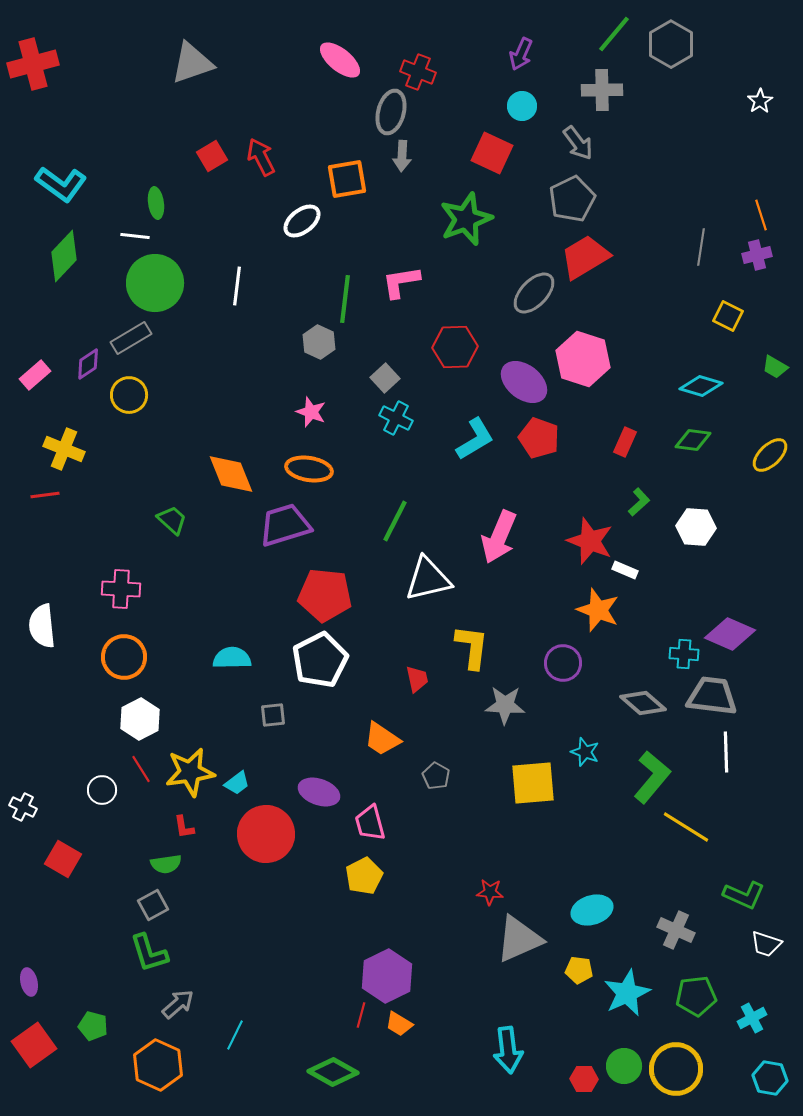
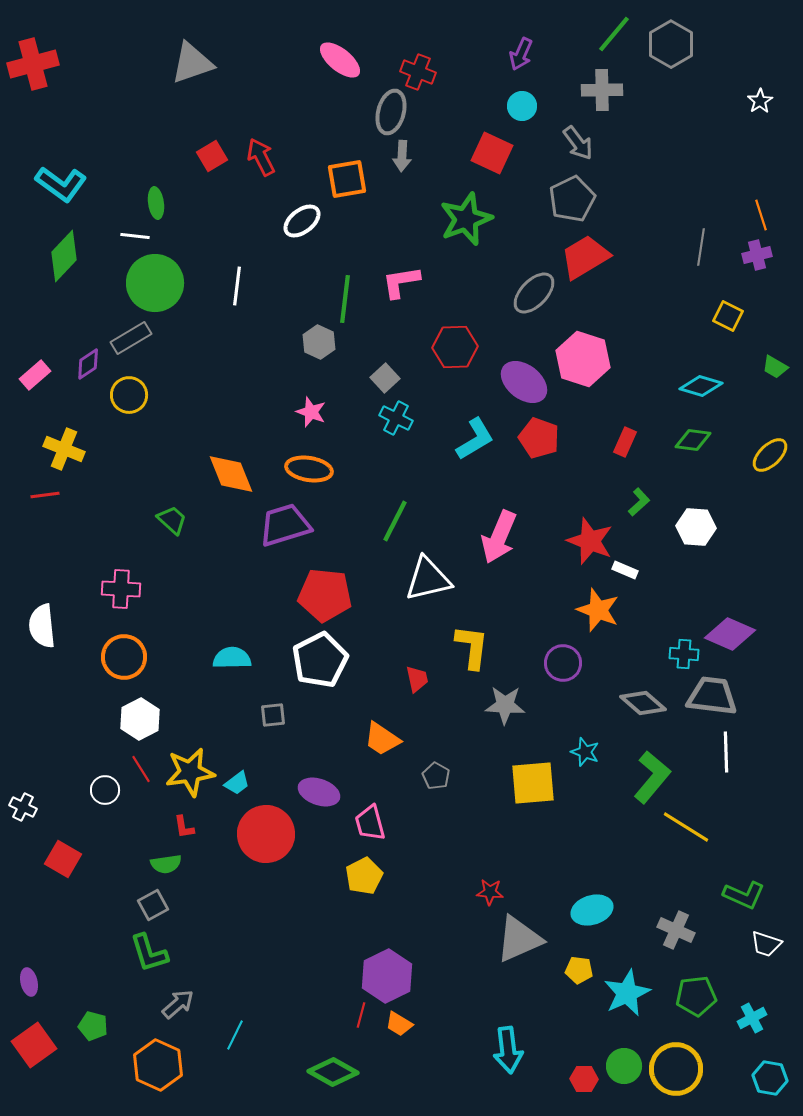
white circle at (102, 790): moved 3 px right
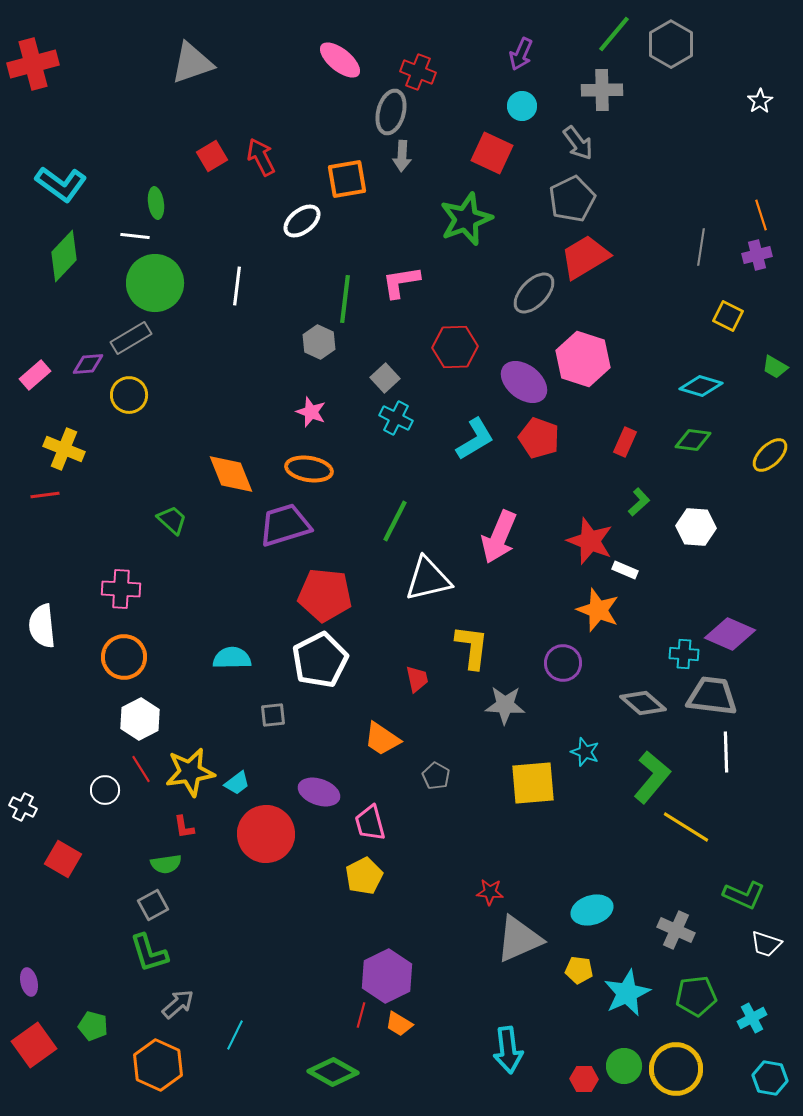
purple diamond at (88, 364): rotated 28 degrees clockwise
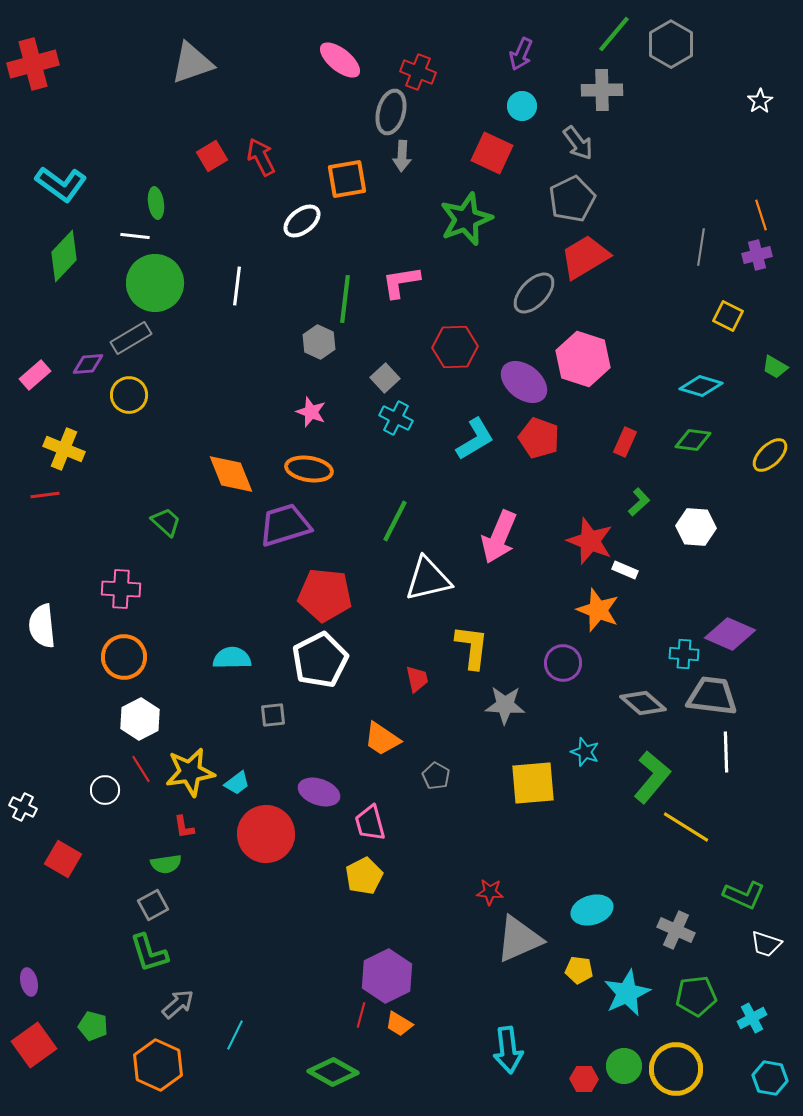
green trapezoid at (172, 520): moved 6 px left, 2 px down
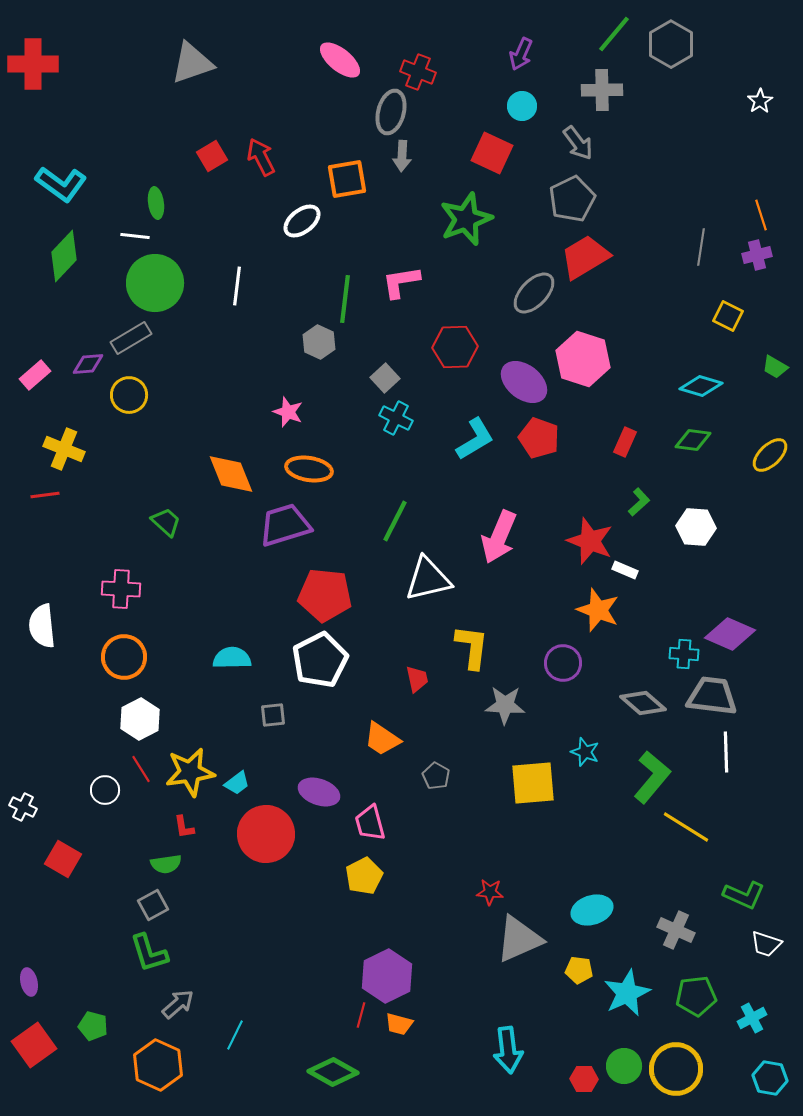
red cross at (33, 64): rotated 15 degrees clockwise
pink star at (311, 412): moved 23 px left
orange trapezoid at (399, 1024): rotated 16 degrees counterclockwise
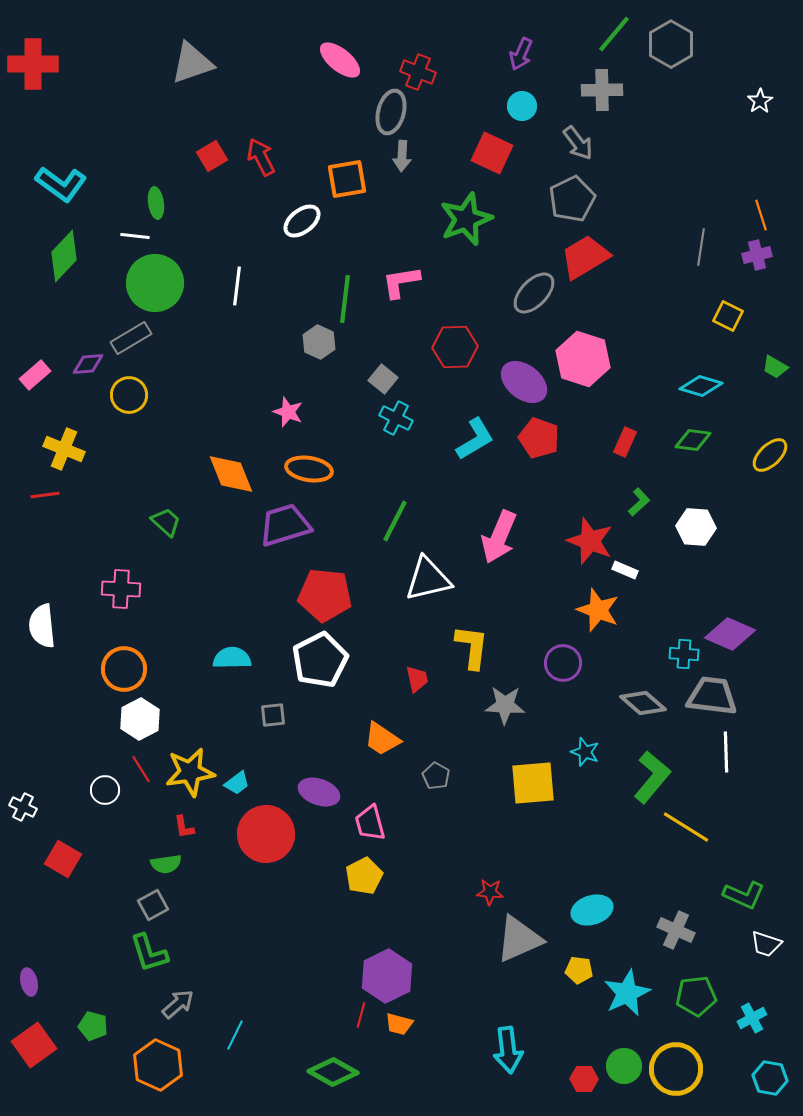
gray square at (385, 378): moved 2 px left, 1 px down; rotated 8 degrees counterclockwise
orange circle at (124, 657): moved 12 px down
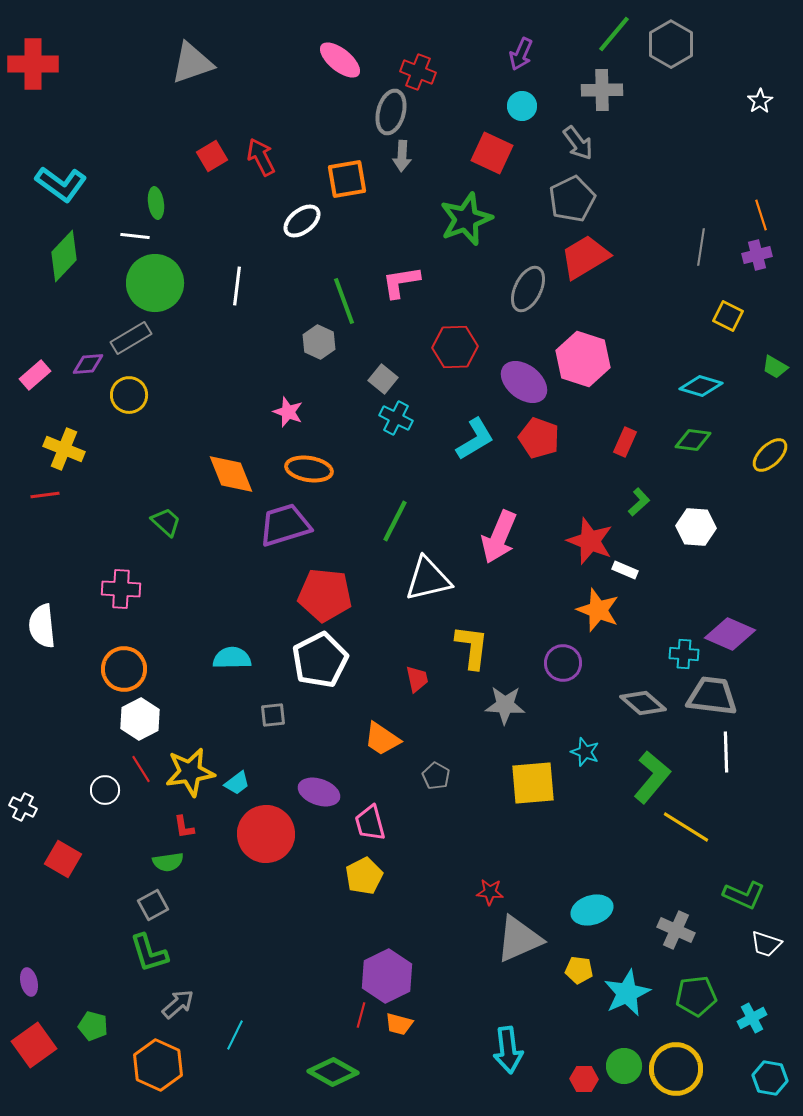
gray ellipse at (534, 293): moved 6 px left, 4 px up; rotated 18 degrees counterclockwise
green line at (345, 299): moved 1 px left, 2 px down; rotated 27 degrees counterclockwise
green semicircle at (166, 864): moved 2 px right, 2 px up
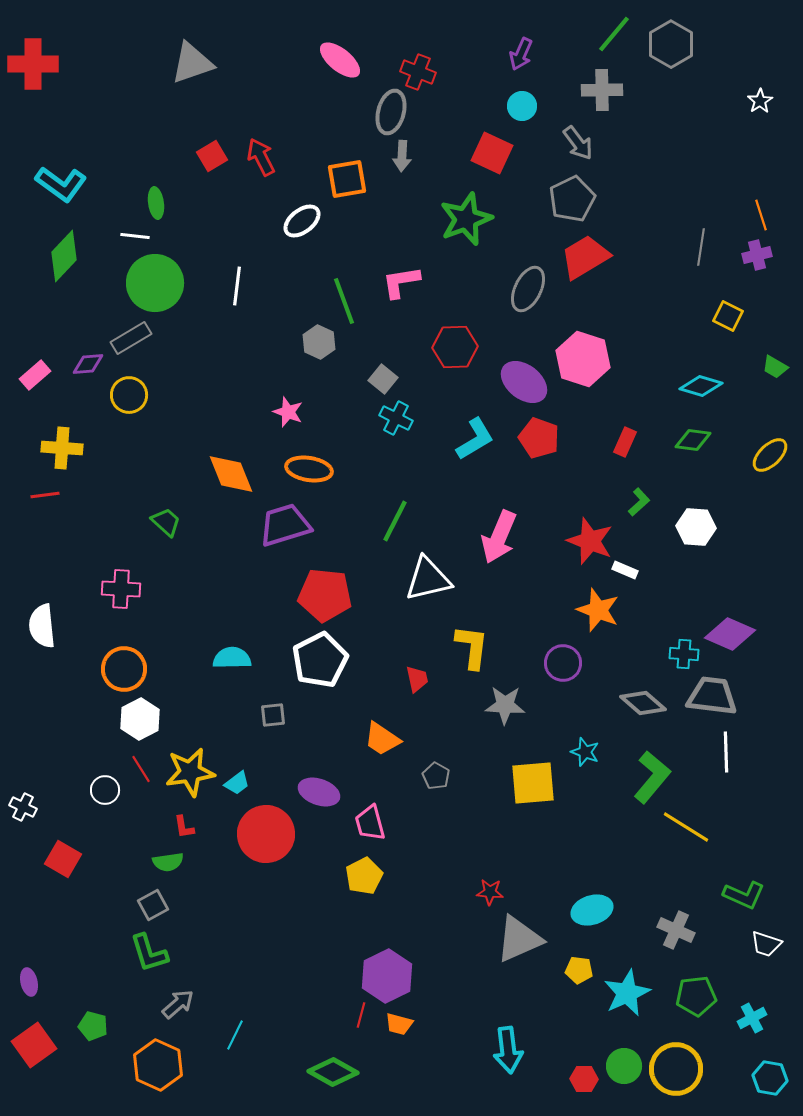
yellow cross at (64, 449): moved 2 px left, 1 px up; rotated 18 degrees counterclockwise
